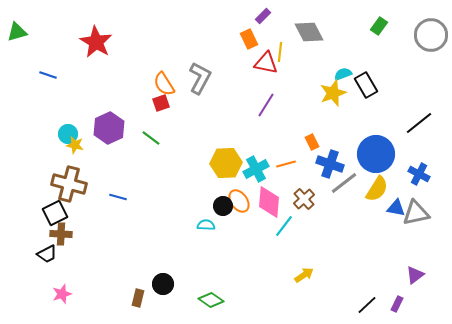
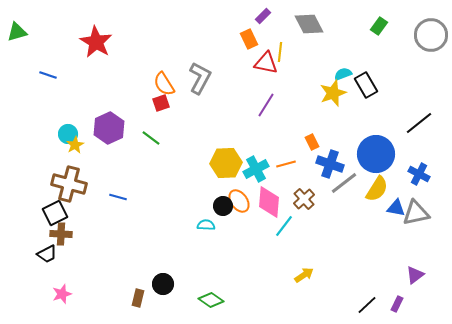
gray diamond at (309, 32): moved 8 px up
yellow star at (75, 145): rotated 30 degrees clockwise
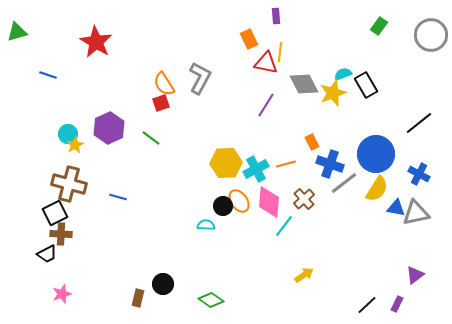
purple rectangle at (263, 16): moved 13 px right; rotated 49 degrees counterclockwise
gray diamond at (309, 24): moved 5 px left, 60 px down
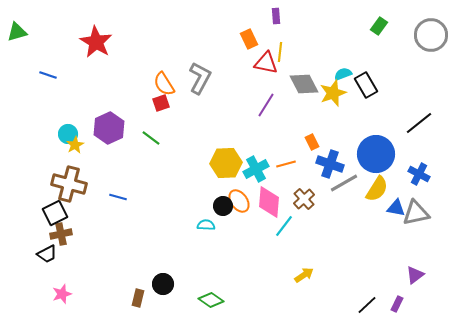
gray line at (344, 183): rotated 8 degrees clockwise
brown cross at (61, 234): rotated 15 degrees counterclockwise
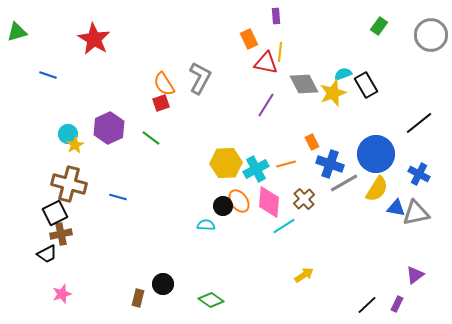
red star at (96, 42): moved 2 px left, 3 px up
cyan line at (284, 226): rotated 20 degrees clockwise
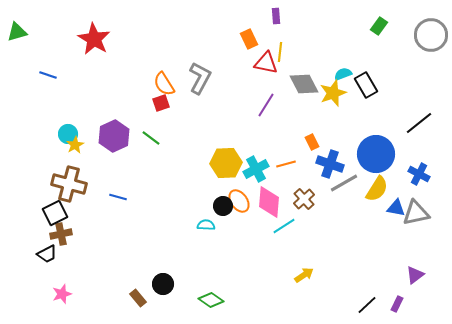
purple hexagon at (109, 128): moved 5 px right, 8 px down
brown rectangle at (138, 298): rotated 54 degrees counterclockwise
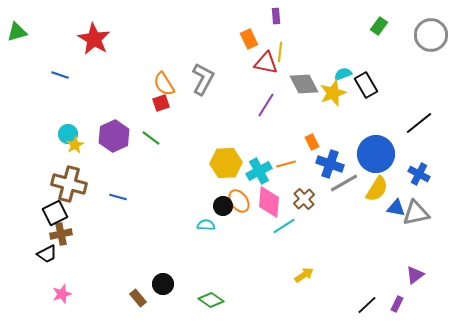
blue line at (48, 75): moved 12 px right
gray L-shape at (200, 78): moved 3 px right, 1 px down
cyan cross at (256, 169): moved 3 px right, 2 px down
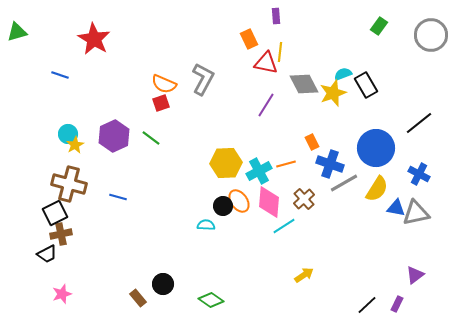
orange semicircle at (164, 84): rotated 35 degrees counterclockwise
blue circle at (376, 154): moved 6 px up
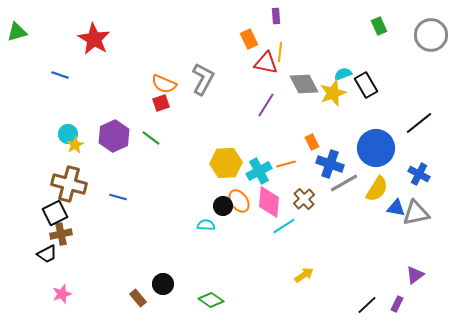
green rectangle at (379, 26): rotated 60 degrees counterclockwise
